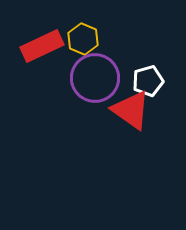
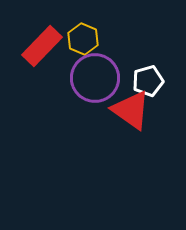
red rectangle: rotated 21 degrees counterclockwise
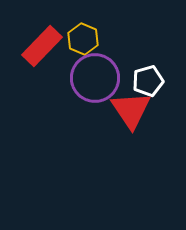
red triangle: rotated 21 degrees clockwise
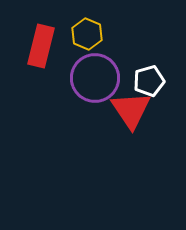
yellow hexagon: moved 4 px right, 5 px up
red rectangle: moved 1 px left; rotated 30 degrees counterclockwise
white pentagon: moved 1 px right
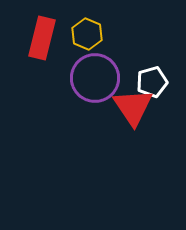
red rectangle: moved 1 px right, 8 px up
white pentagon: moved 3 px right, 1 px down
red triangle: moved 2 px right, 3 px up
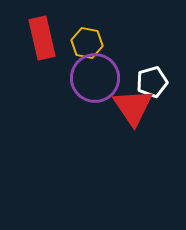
yellow hexagon: moved 9 px down; rotated 12 degrees counterclockwise
red rectangle: rotated 27 degrees counterclockwise
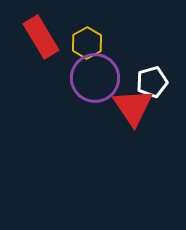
red rectangle: moved 1 px left, 1 px up; rotated 18 degrees counterclockwise
yellow hexagon: rotated 20 degrees clockwise
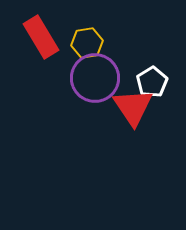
yellow hexagon: rotated 20 degrees clockwise
white pentagon: rotated 16 degrees counterclockwise
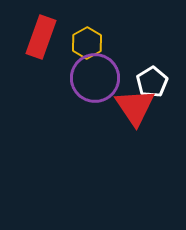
red rectangle: rotated 51 degrees clockwise
yellow hexagon: rotated 20 degrees counterclockwise
red triangle: moved 2 px right
